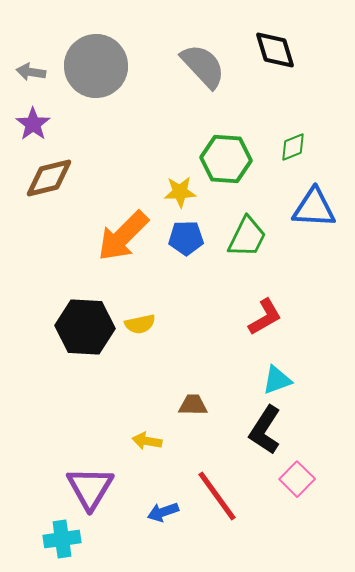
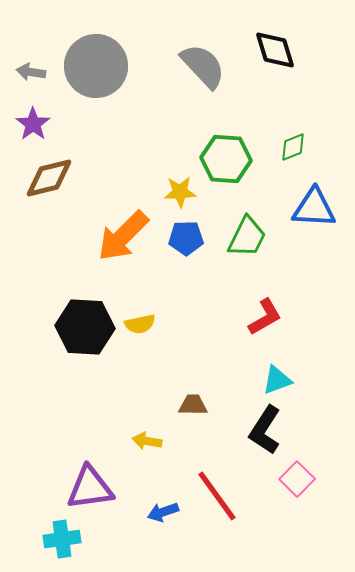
purple triangle: rotated 51 degrees clockwise
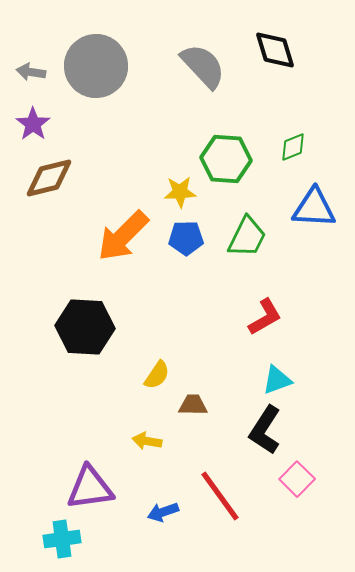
yellow semicircle: moved 17 px right, 51 px down; rotated 44 degrees counterclockwise
red line: moved 3 px right
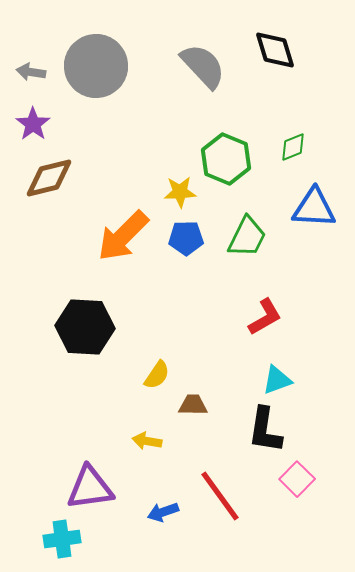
green hexagon: rotated 18 degrees clockwise
black L-shape: rotated 24 degrees counterclockwise
